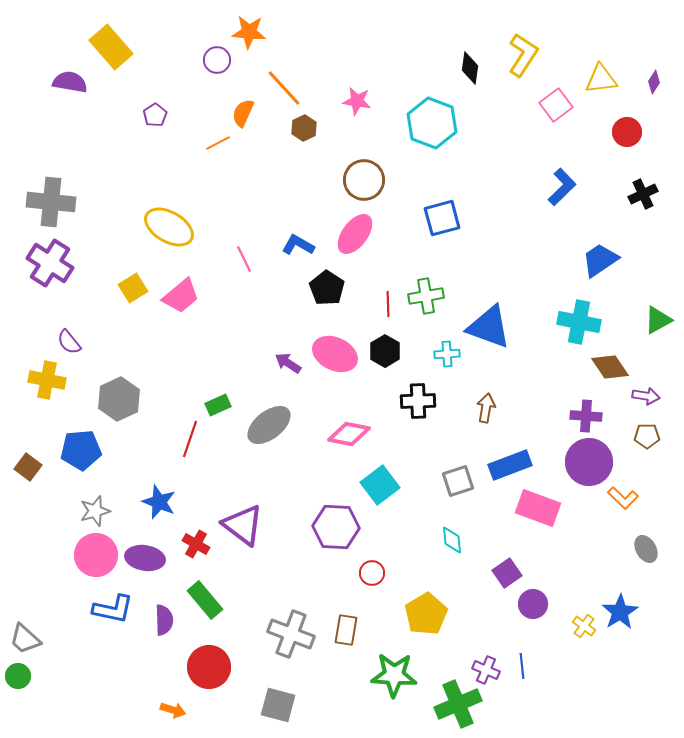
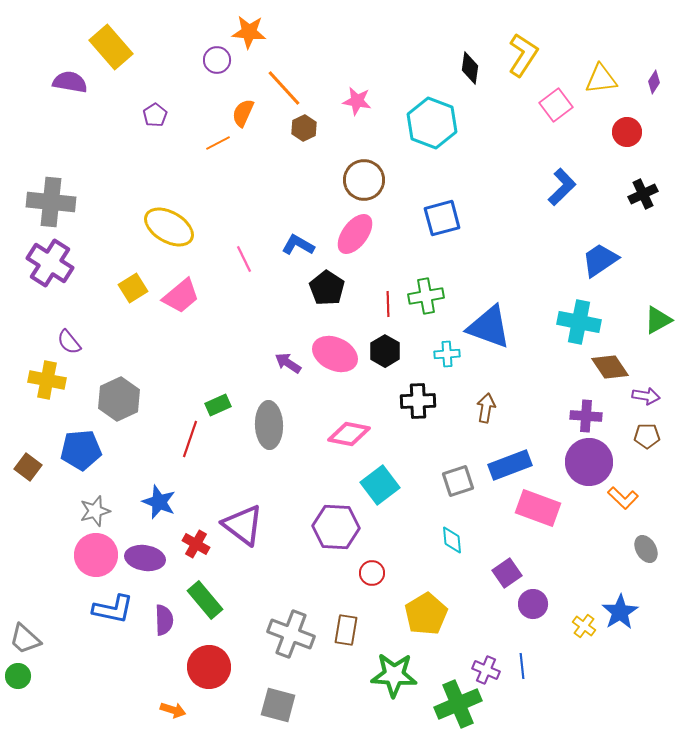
gray ellipse at (269, 425): rotated 54 degrees counterclockwise
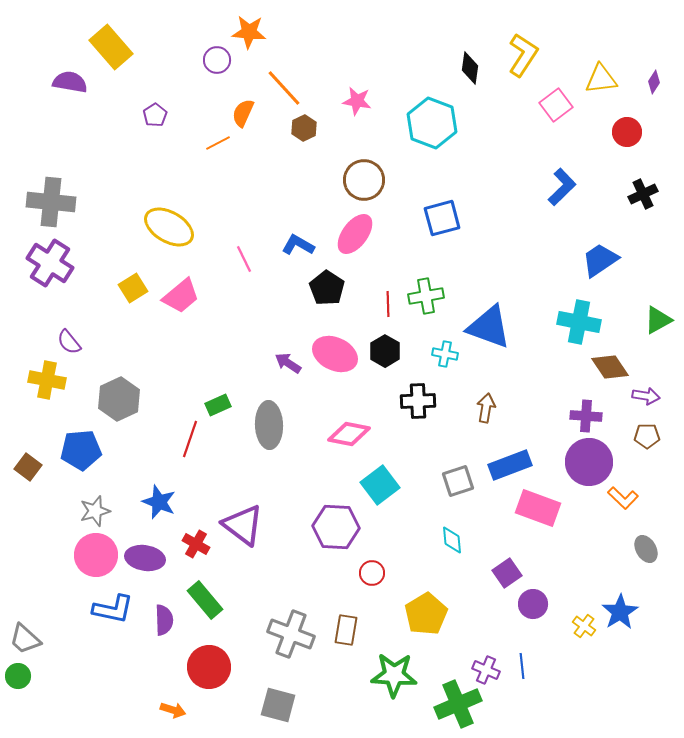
cyan cross at (447, 354): moved 2 px left; rotated 15 degrees clockwise
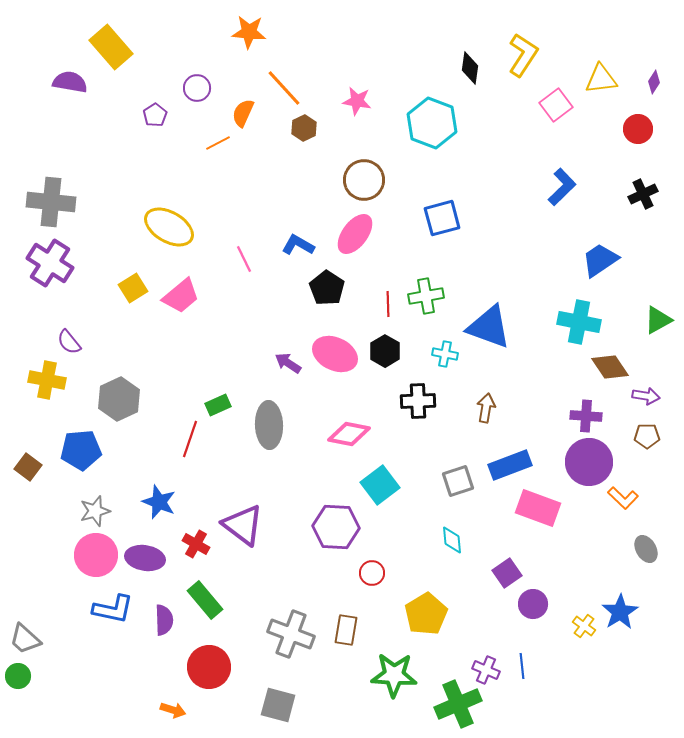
purple circle at (217, 60): moved 20 px left, 28 px down
red circle at (627, 132): moved 11 px right, 3 px up
